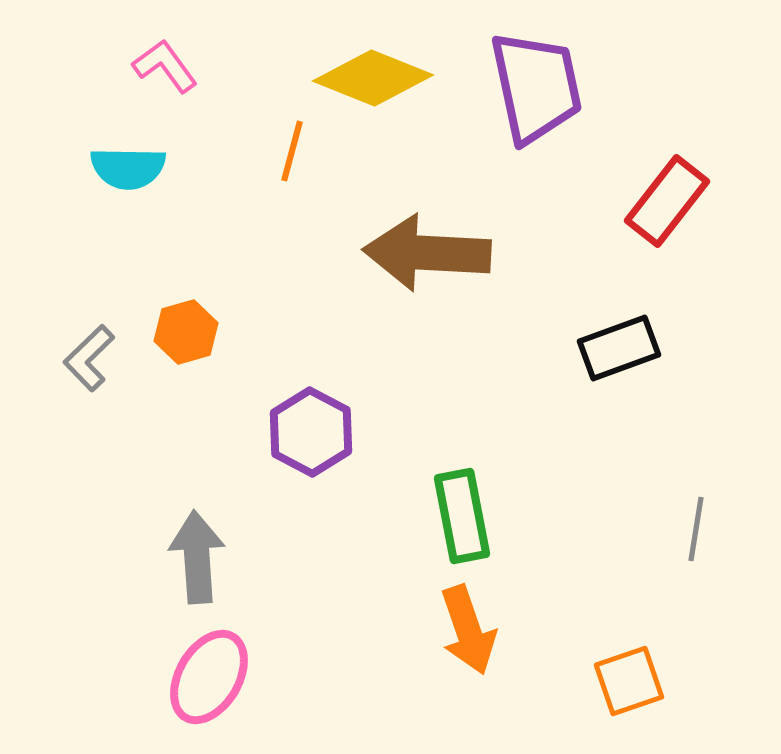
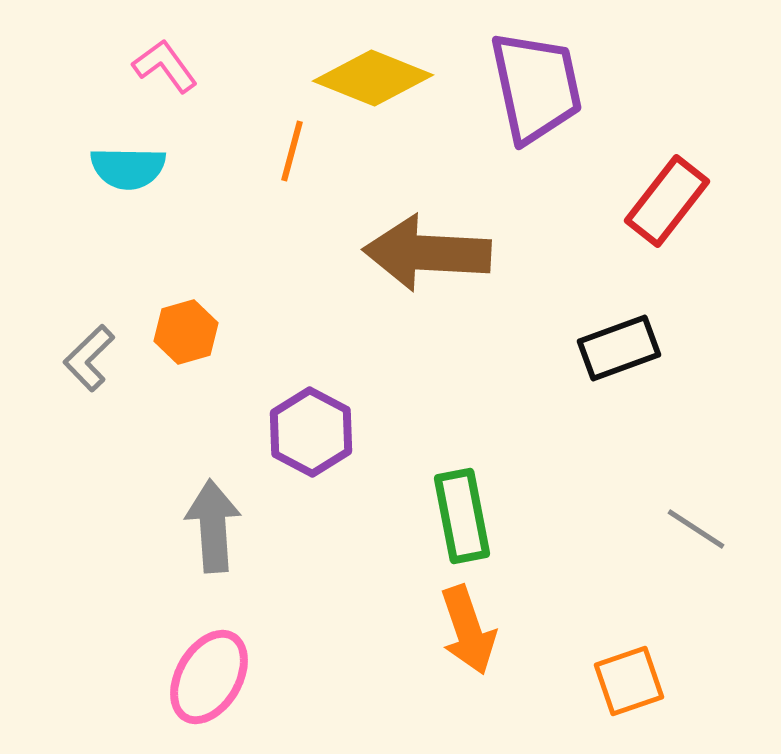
gray line: rotated 66 degrees counterclockwise
gray arrow: moved 16 px right, 31 px up
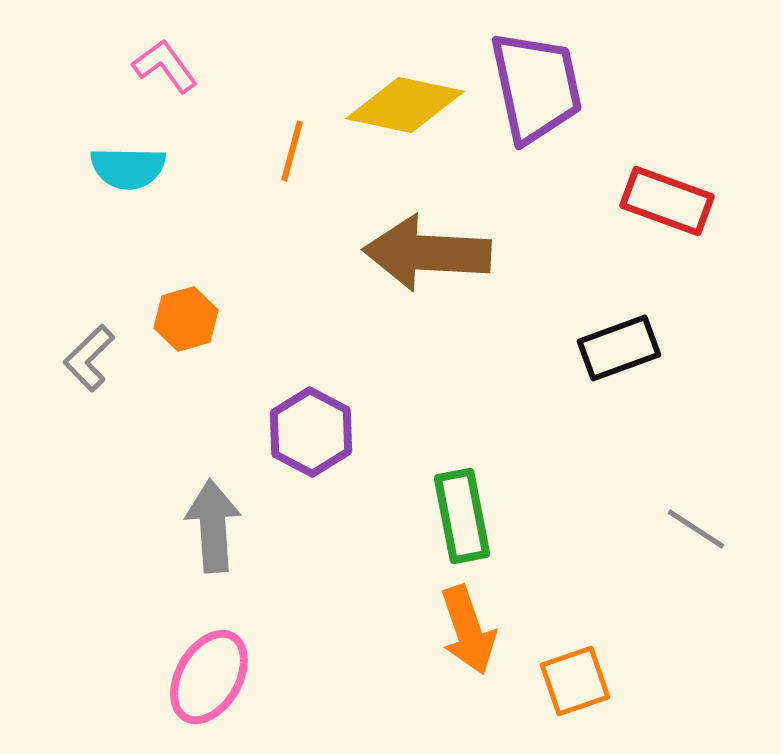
yellow diamond: moved 32 px right, 27 px down; rotated 10 degrees counterclockwise
red rectangle: rotated 72 degrees clockwise
orange hexagon: moved 13 px up
orange square: moved 54 px left
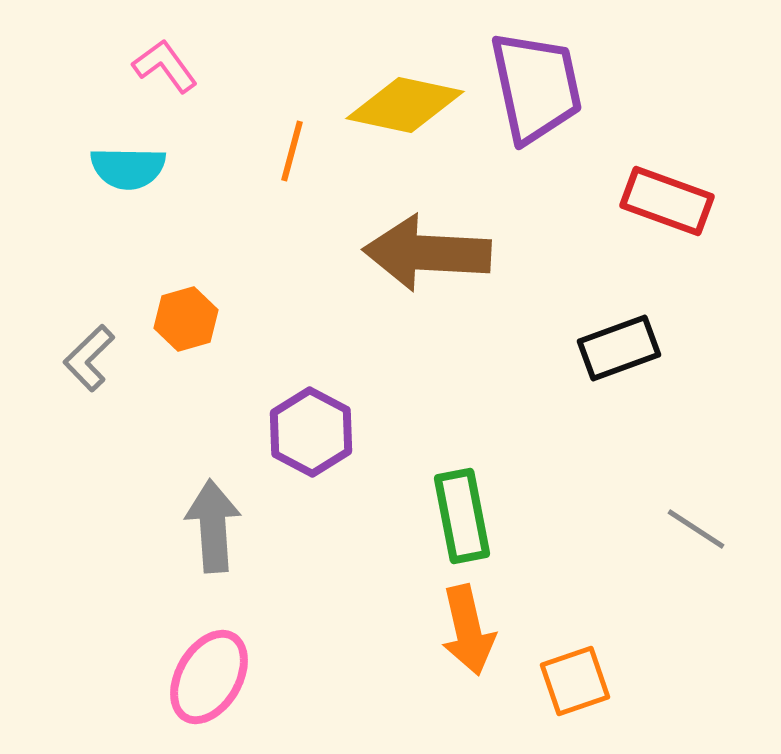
orange arrow: rotated 6 degrees clockwise
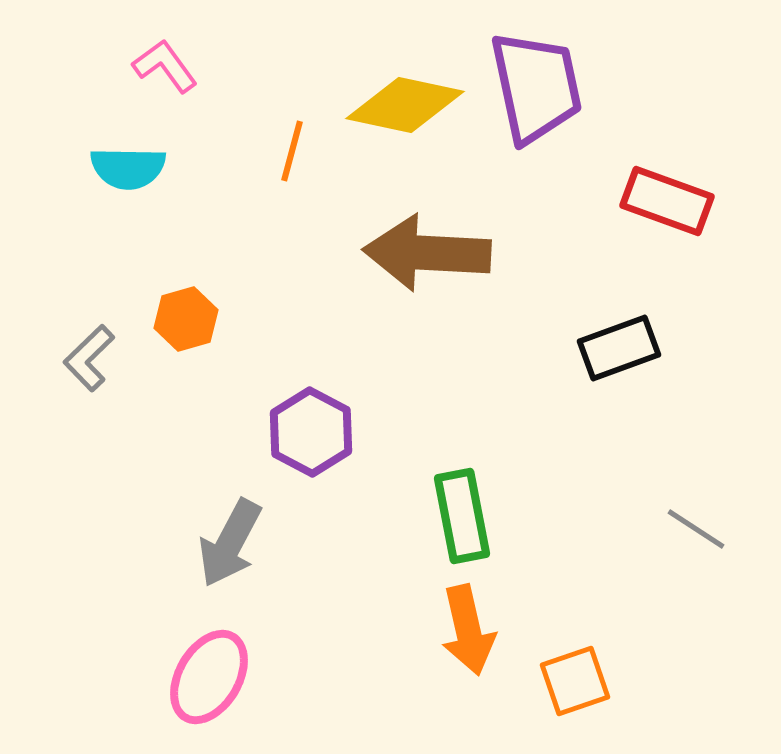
gray arrow: moved 17 px right, 17 px down; rotated 148 degrees counterclockwise
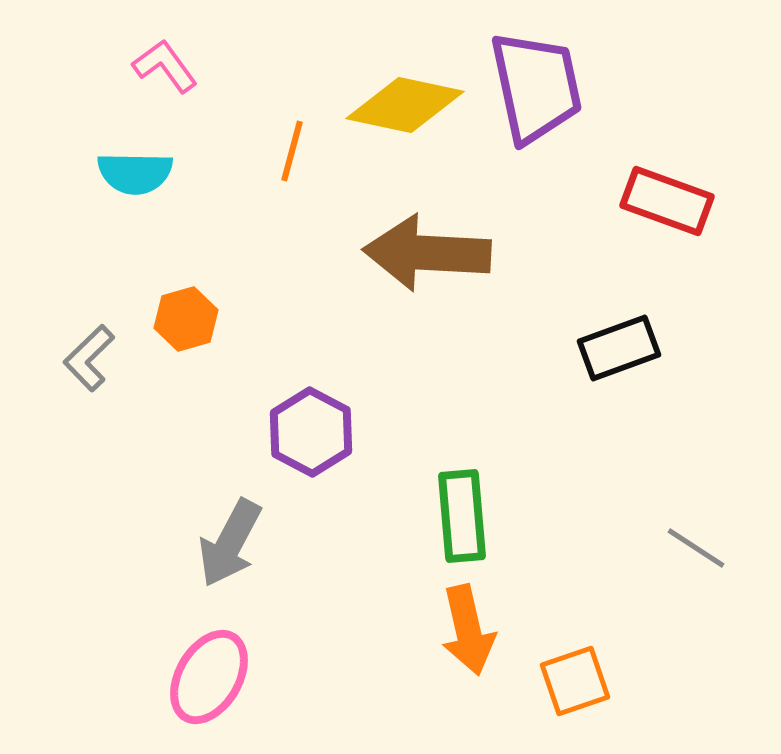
cyan semicircle: moved 7 px right, 5 px down
green rectangle: rotated 6 degrees clockwise
gray line: moved 19 px down
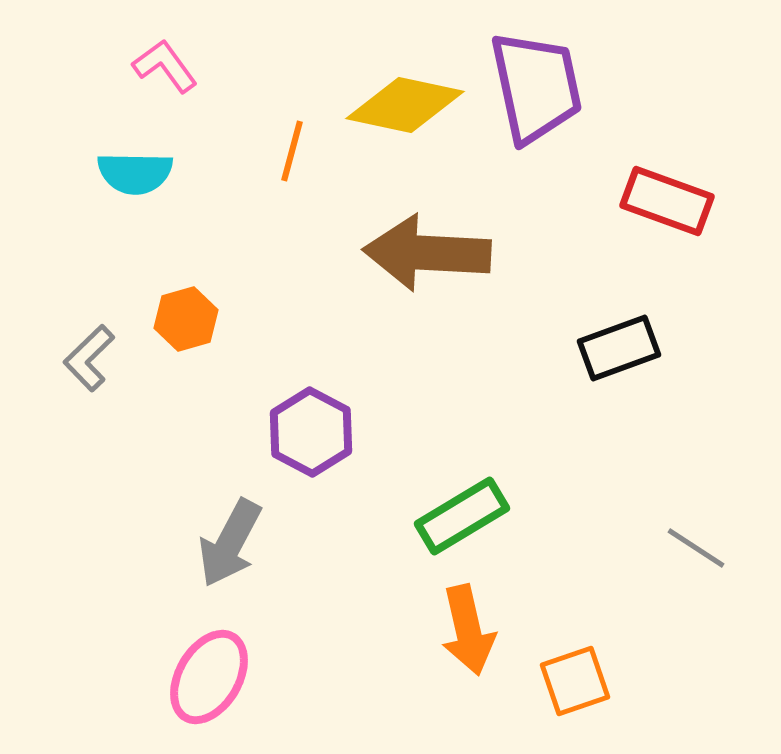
green rectangle: rotated 64 degrees clockwise
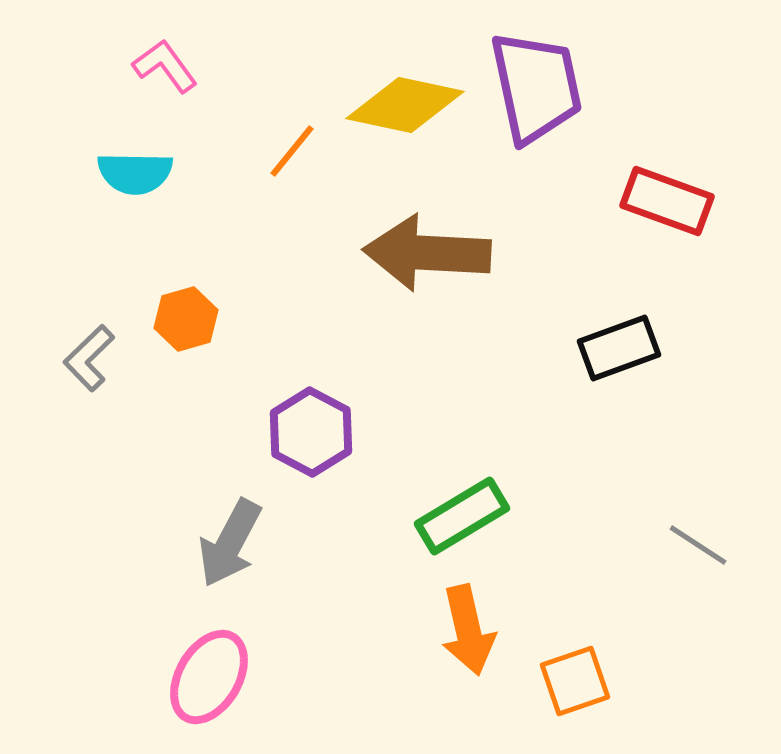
orange line: rotated 24 degrees clockwise
gray line: moved 2 px right, 3 px up
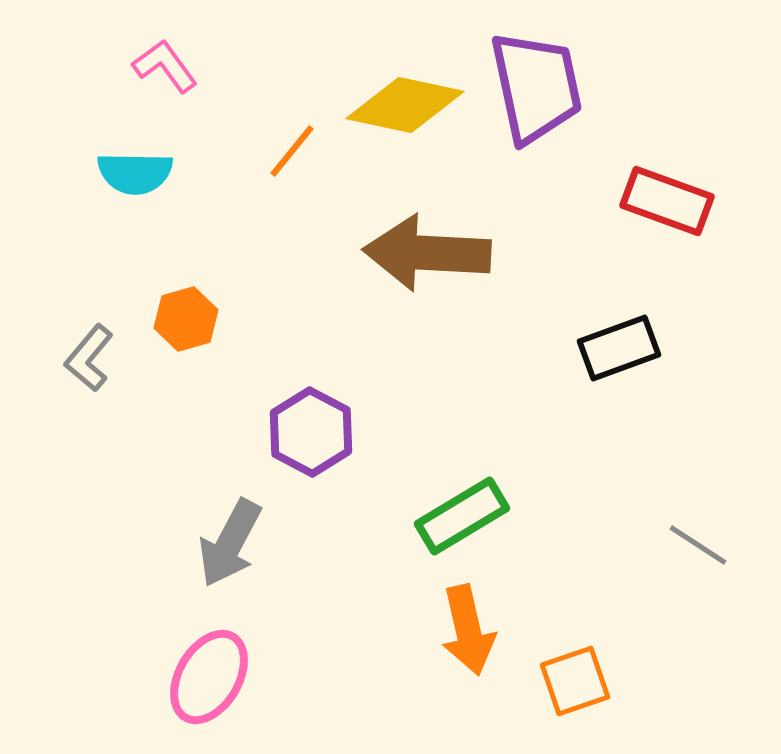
gray L-shape: rotated 6 degrees counterclockwise
